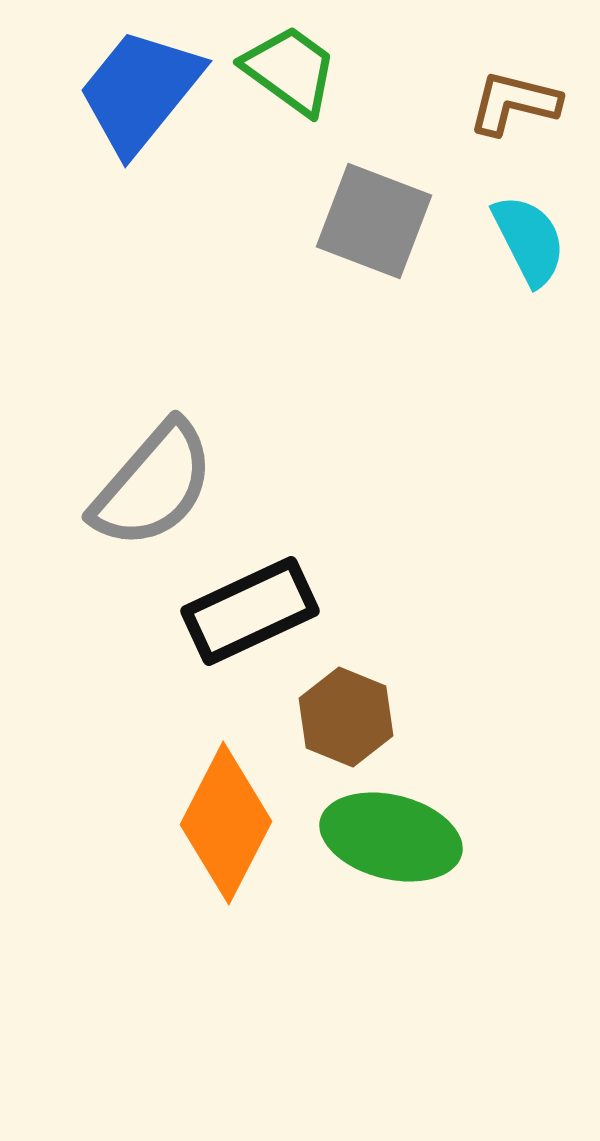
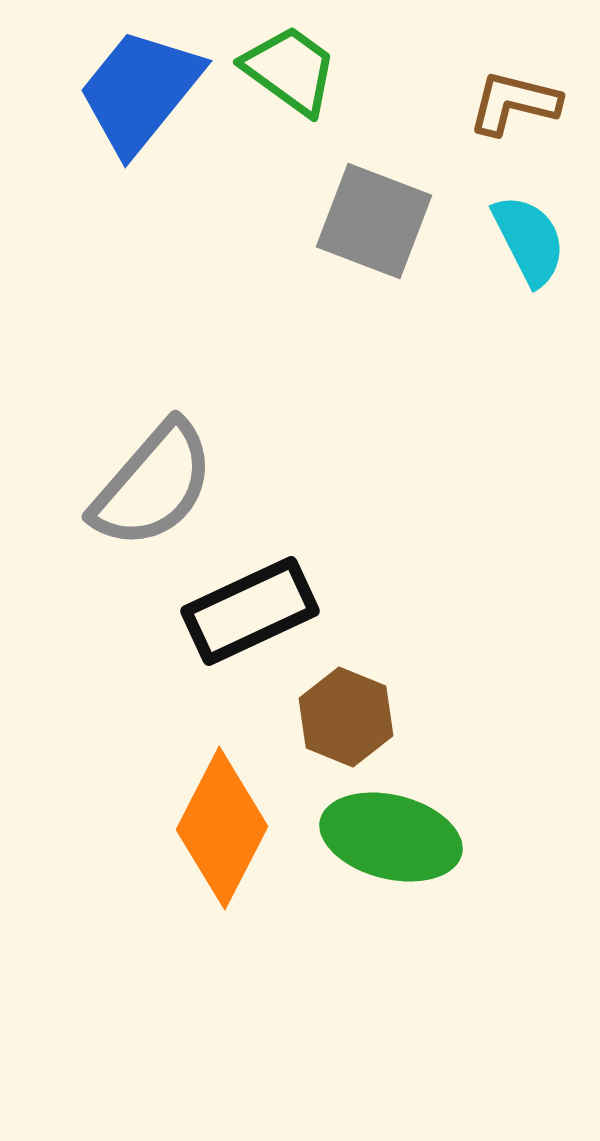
orange diamond: moved 4 px left, 5 px down
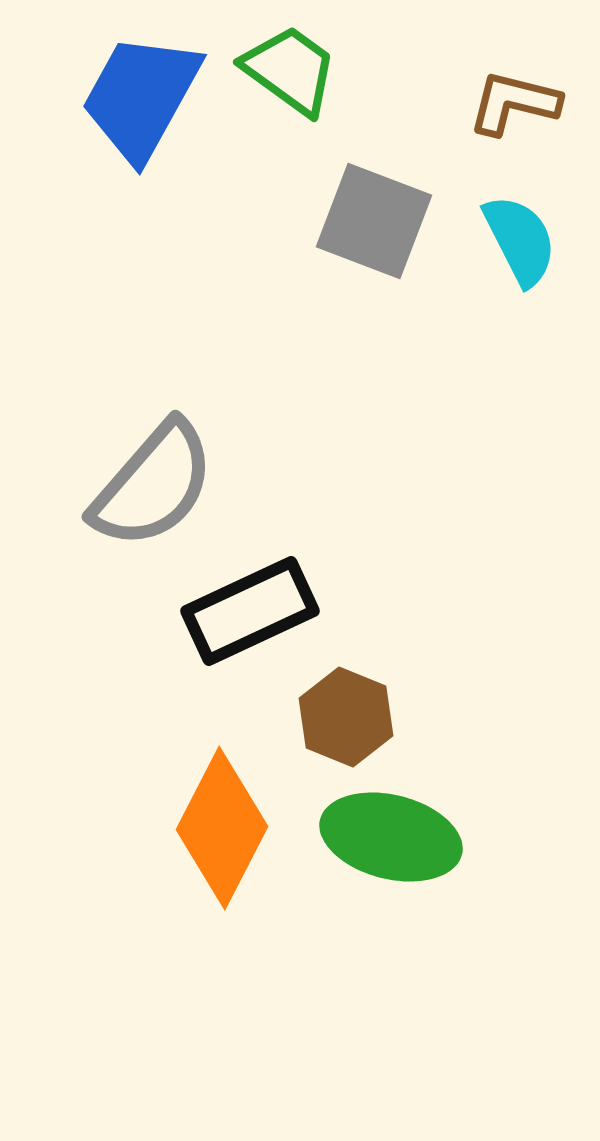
blue trapezoid: moved 1 px right, 6 px down; rotated 10 degrees counterclockwise
cyan semicircle: moved 9 px left
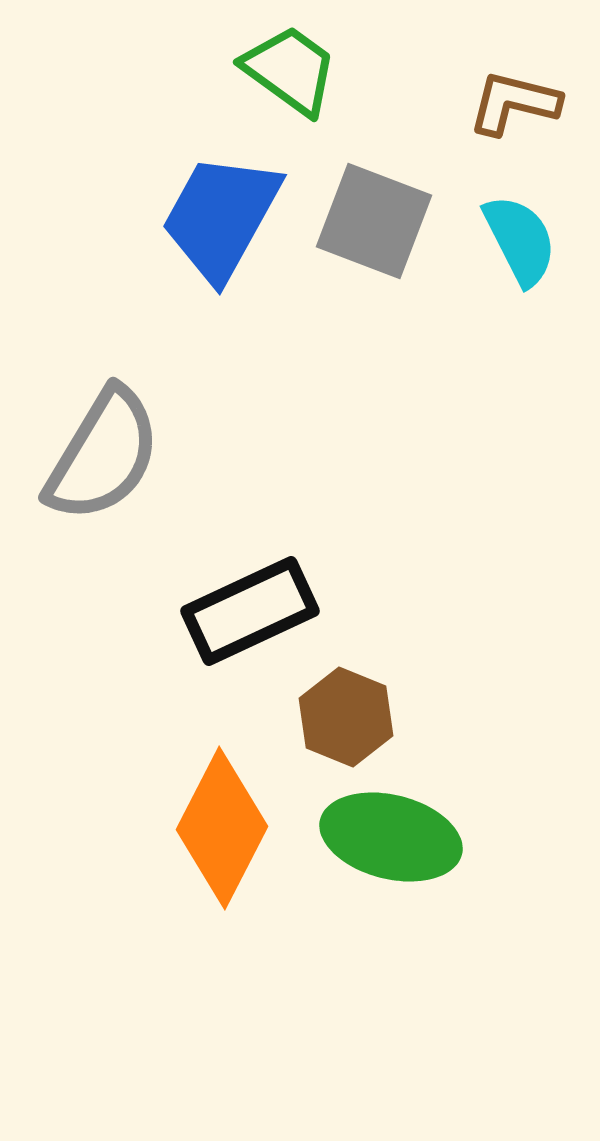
blue trapezoid: moved 80 px right, 120 px down
gray semicircle: moved 50 px left, 30 px up; rotated 10 degrees counterclockwise
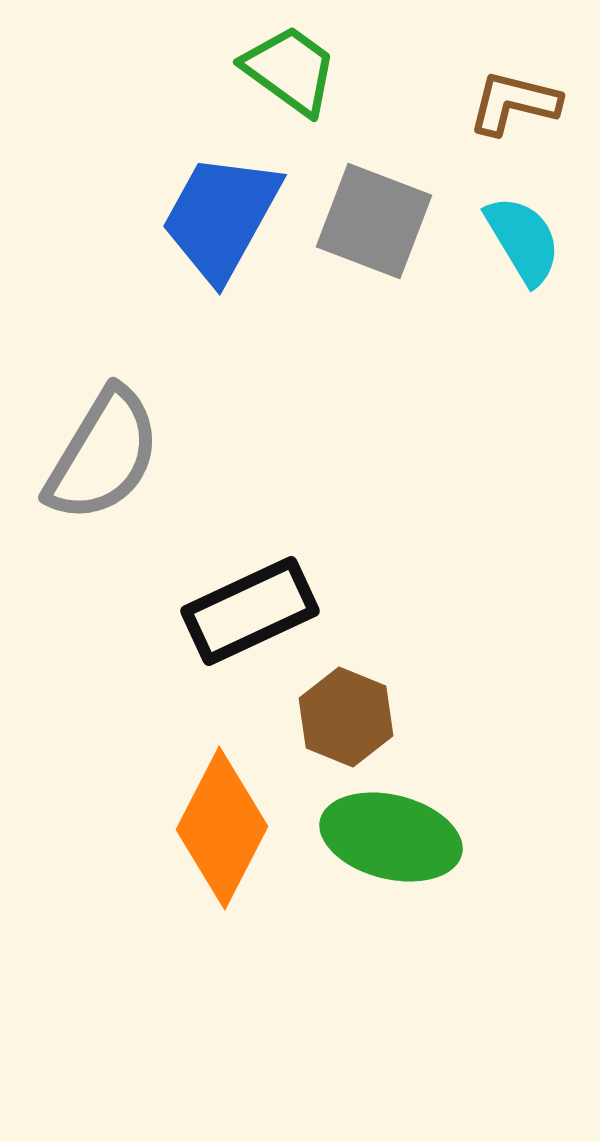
cyan semicircle: moved 3 px right; rotated 4 degrees counterclockwise
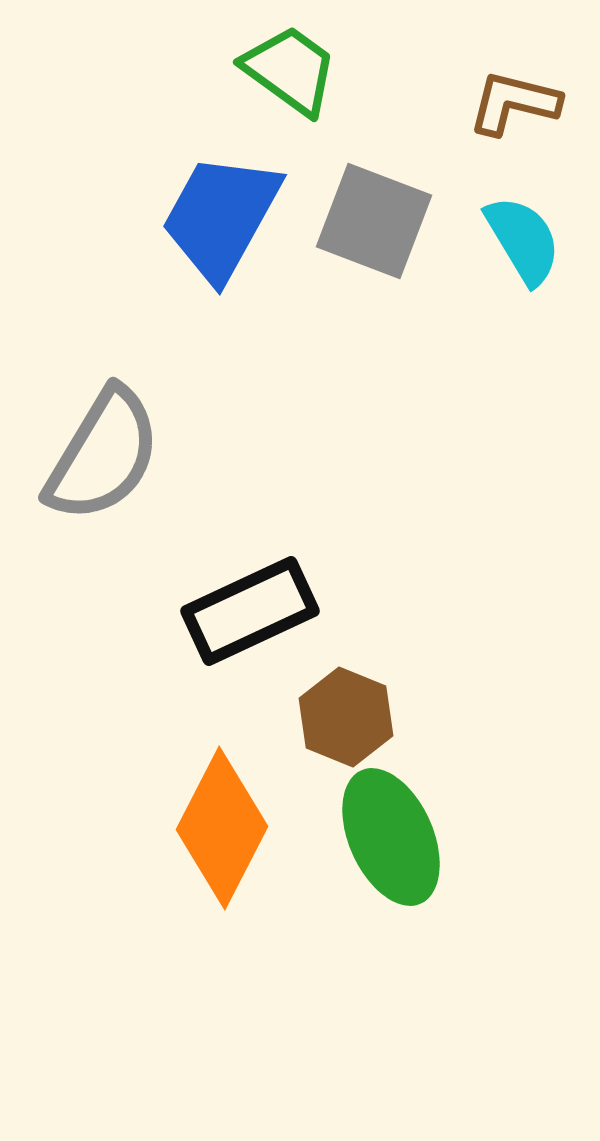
green ellipse: rotated 52 degrees clockwise
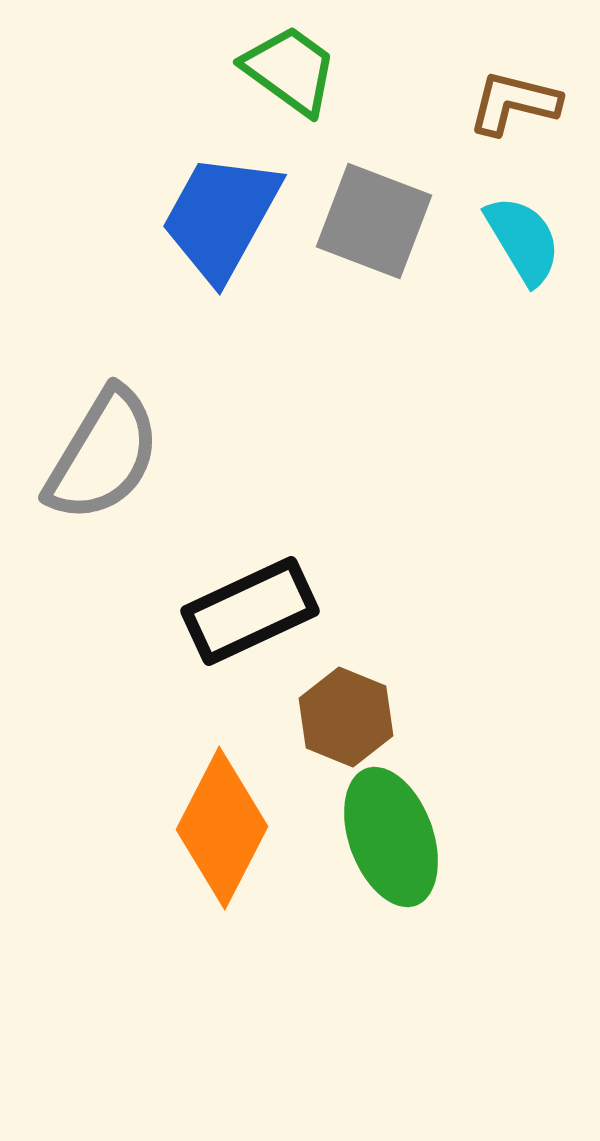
green ellipse: rotated 4 degrees clockwise
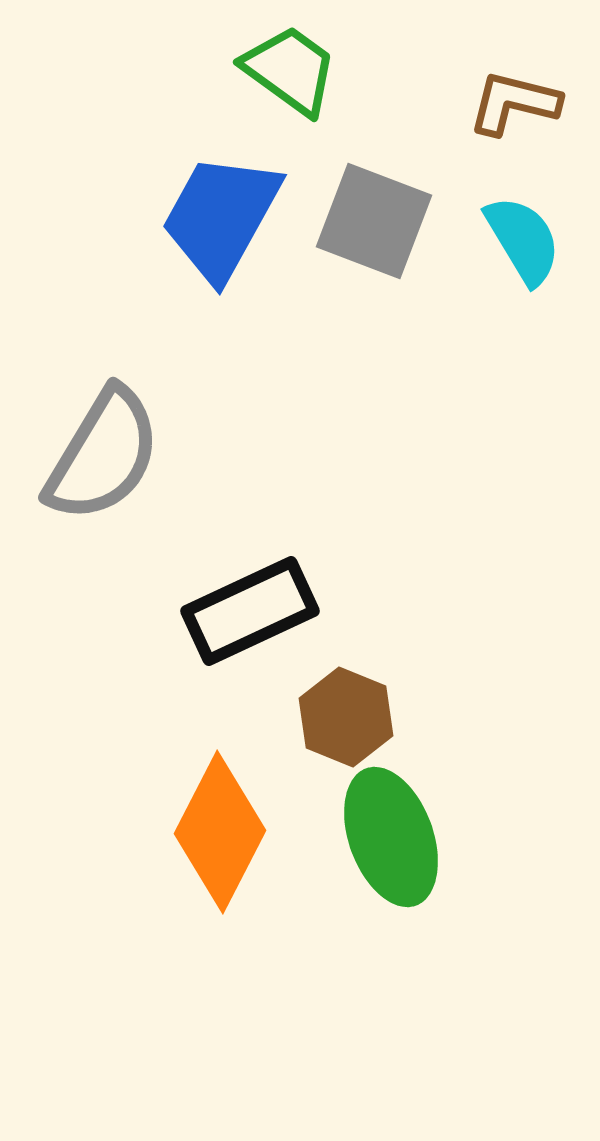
orange diamond: moved 2 px left, 4 px down
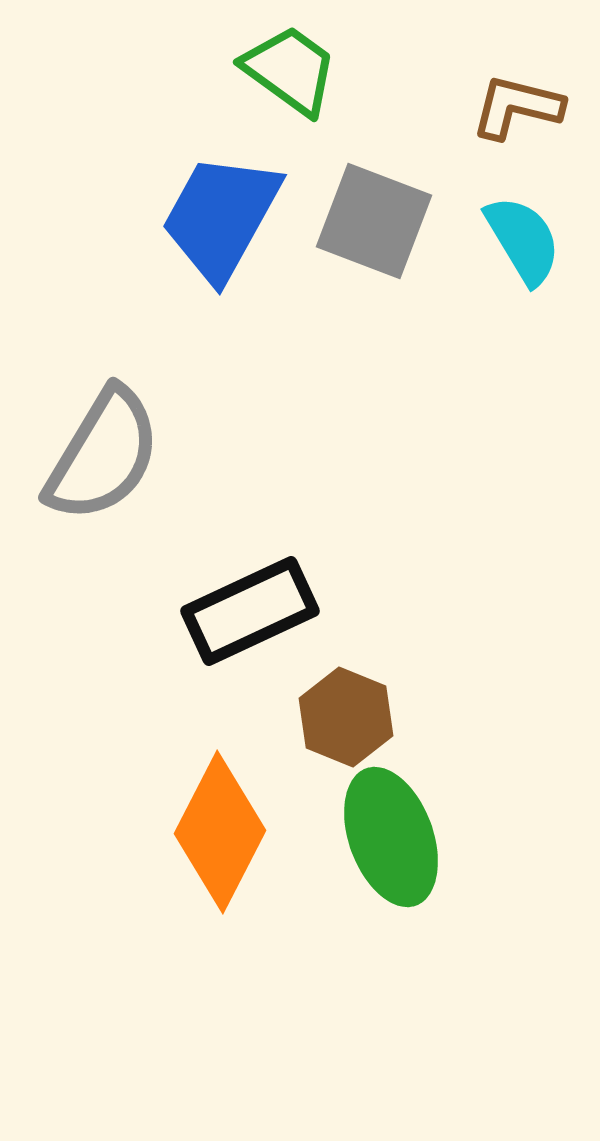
brown L-shape: moved 3 px right, 4 px down
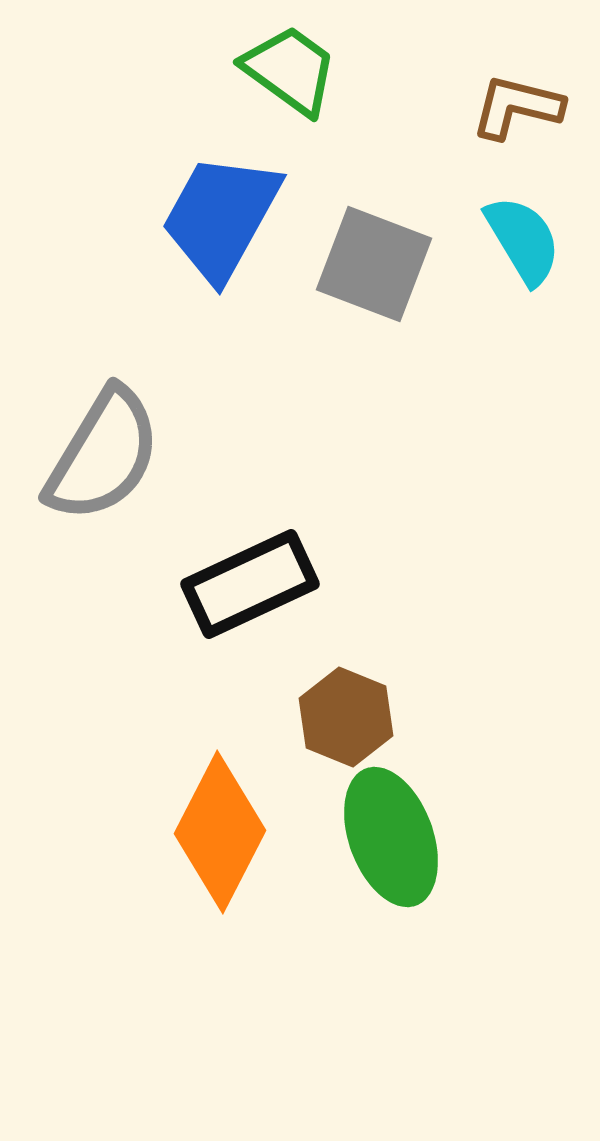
gray square: moved 43 px down
black rectangle: moved 27 px up
